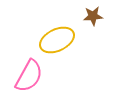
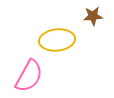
yellow ellipse: rotated 20 degrees clockwise
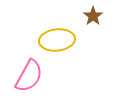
brown star: rotated 30 degrees counterclockwise
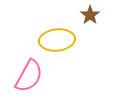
brown star: moved 3 px left, 1 px up
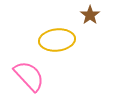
pink semicircle: rotated 72 degrees counterclockwise
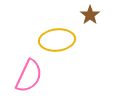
pink semicircle: rotated 68 degrees clockwise
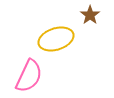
yellow ellipse: moved 1 px left, 1 px up; rotated 12 degrees counterclockwise
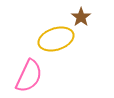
brown star: moved 9 px left, 2 px down
